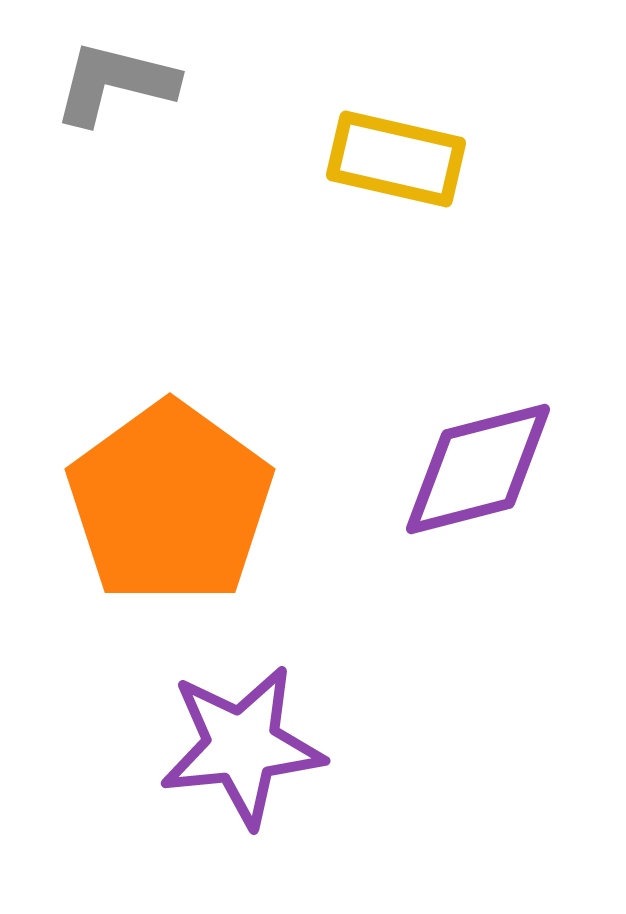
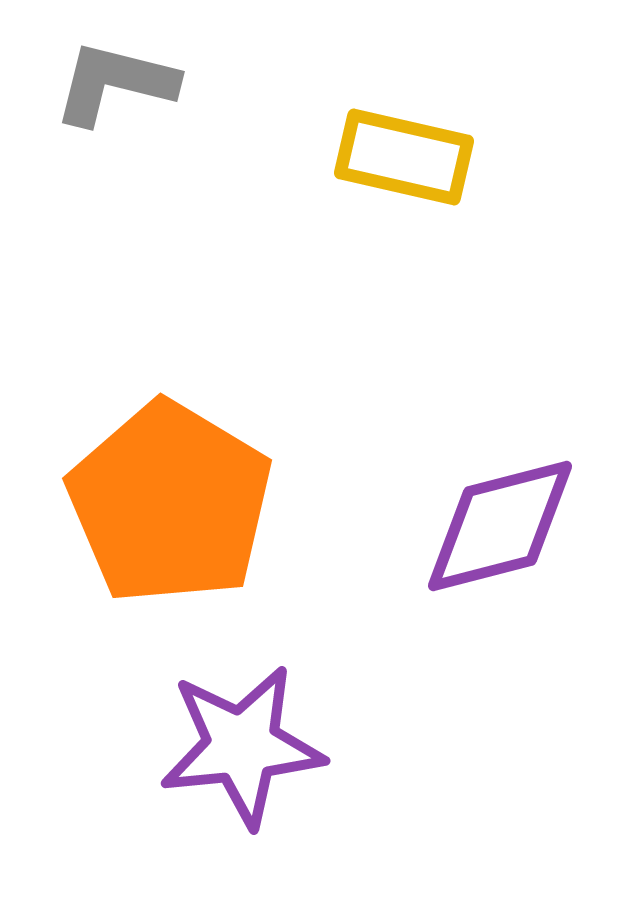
yellow rectangle: moved 8 px right, 2 px up
purple diamond: moved 22 px right, 57 px down
orange pentagon: rotated 5 degrees counterclockwise
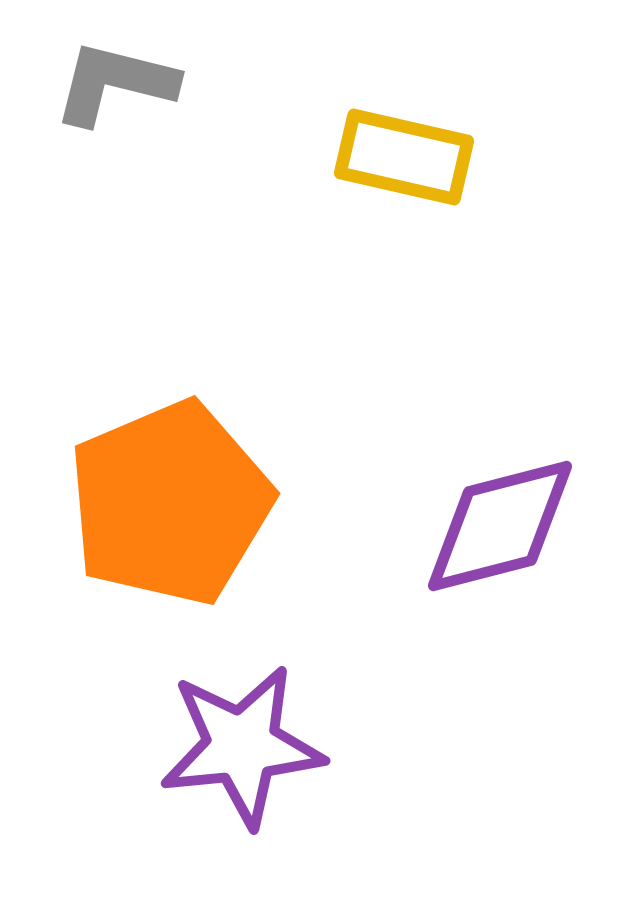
orange pentagon: rotated 18 degrees clockwise
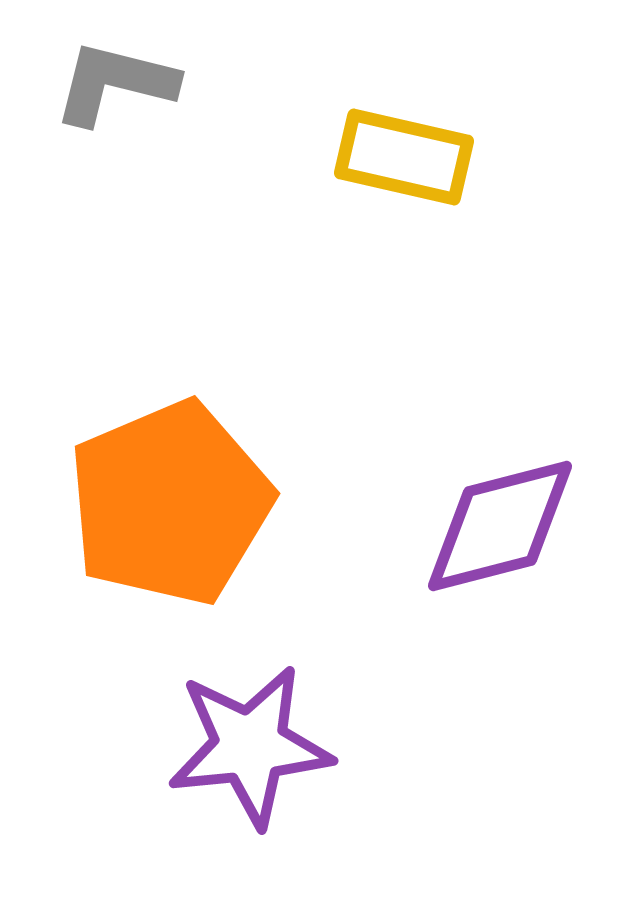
purple star: moved 8 px right
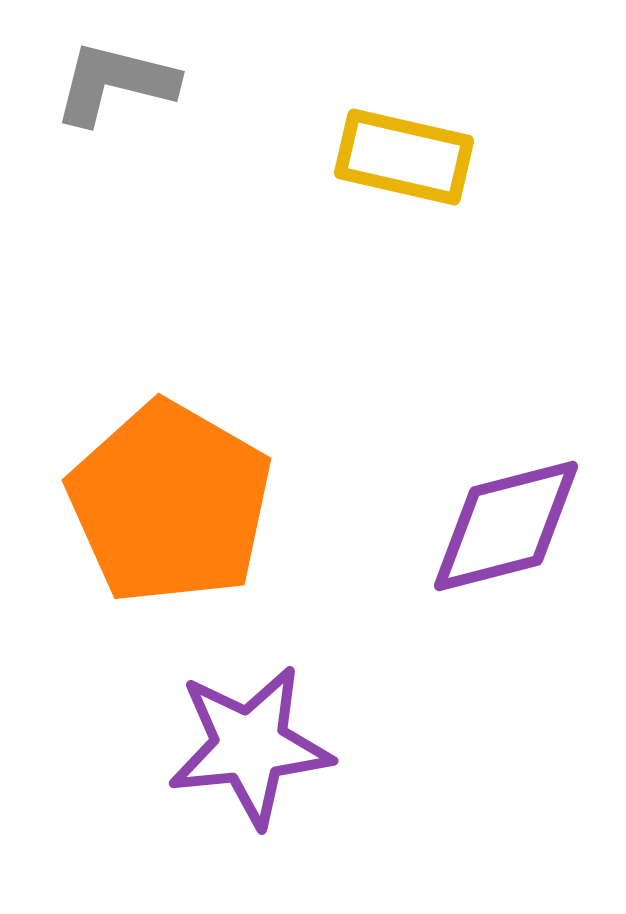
orange pentagon: rotated 19 degrees counterclockwise
purple diamond: moved 6 px right
